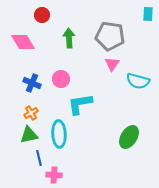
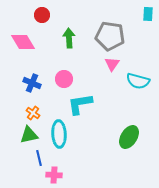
pink circle: moved 3 px right
orange cross: moved 2 px right; rotated 24 degrees counterclockwise
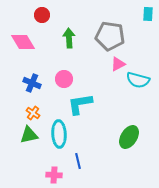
pink triangle: moved 6 px right; rotated 28 degrees clockwise
cyan semicircle: moved 1 px up
blue line: moved 39 px right, 3 px down
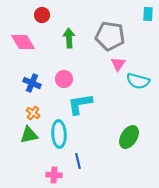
pink triangle: rotated 28 degrees counterclockwise
cyan semicircle: moved 1 px down
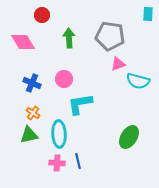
pink triangle: rotated 35 degrees clockwise
pink cross: moved 3 px right, 12 px up
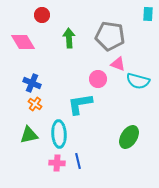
pink triangle: rotated 42 degrees clockwise
pink circle: moved 34 px right
orange cross: moved 2 px right, 9 px up
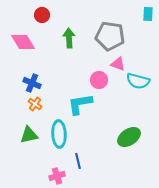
pink circle: moved 1 px right, 1 px down
green ellipse: rotated 25 degrees clockwise
pink cross: moved 13 px down; rotated 21 degrees counterclockwise
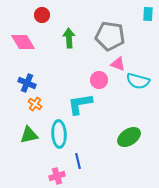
blue cross: moved 5 px left
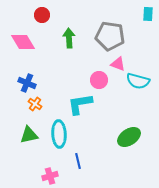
pink cross: moved 7 px left
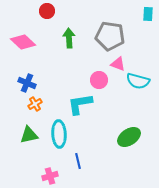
red circle: moved 5 px right, 4 px up
pink diamond: rotated 15 degrees counterclockwise
orange cross: rotated 24 degrees clockwise
